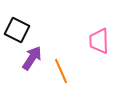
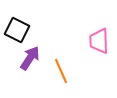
purple arrow: moved 2 px left
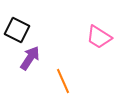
pink trapezoid: moved 4 px up; rotated 56 degrees counterclockwise
orange line: moved 2 px right, 10 px down
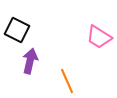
purple arrow: moved 3 px down; rotated 20 degrees counterclockwise
orange line: moved 4 px right
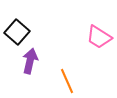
black square: moved 2 px down; rotated 15 degrees clockwise
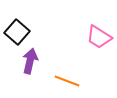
orange line: rotated 45 degrees counterclockwise
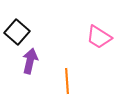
orange line: rotated 65 degrees clockwise
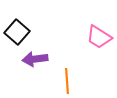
purple arrow: moved 5 px right, 2 px up; rotated 110 degrees counterclockwise
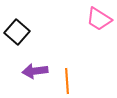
pink trapezoid: moved 18 px up
purple arrow: moved 12 px down
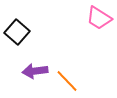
pink trapezoid: moved 1 px up
orange line: rotated 40 degrees counterclockwise
